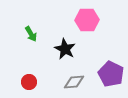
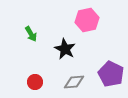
pink hexagon: rotated 10 degrees counterclockwise
red circle: moved 6 px right
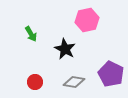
gray diamond: rotated 15 degrees clockwise
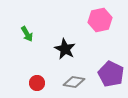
pink hexagon: moved 13 px right
green arrow: moved 4 px left
red circle: moved 2 px right, 1 px down
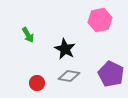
green arrow: moved 1 px right, 1 px down
gray diamond: moved 5 px left, 6 px up
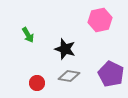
black star: rotated 10 degrees counterclockwise
